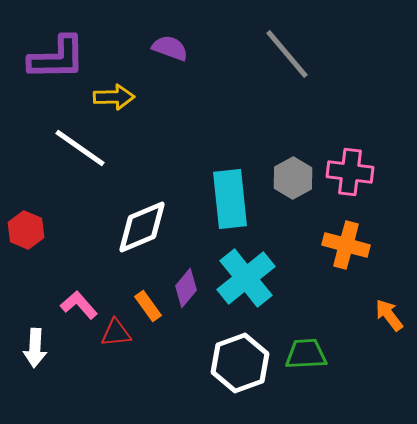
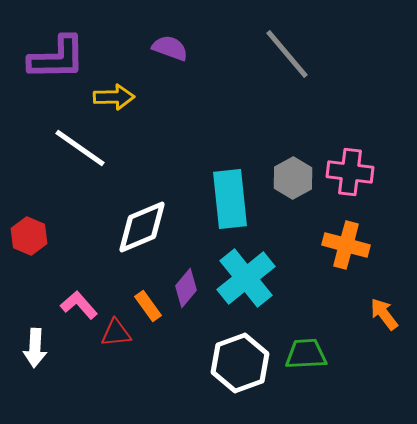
red hexagon: moved 3 px right, 6 px down
orange arrow: moved 5 px left, 1 px up
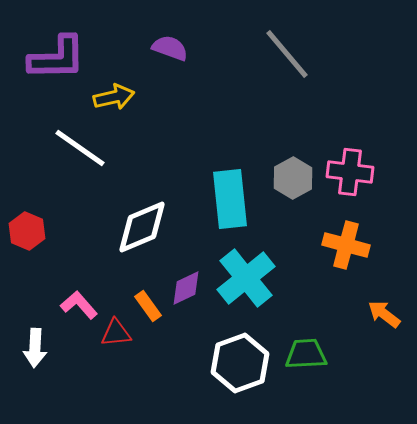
yellow arrow: rotated 12 degrees counterclockwise
red hexagon: moved 2 px left, 5 px up
purple diamond: rotated 24 degrees clockwise
orange arrow: rotated 16 degrees counterclockwise
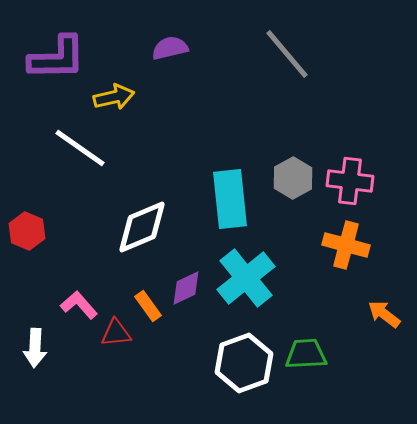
purple semicircle: rotated 33 degrees counterclockwise
pink cross: moved 9 px down
white hexagon: moved 4 px right
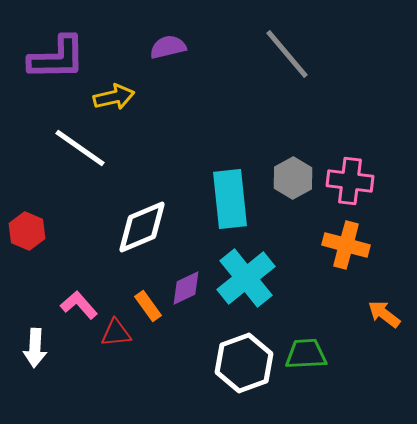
purple semicircle: moved 2 px left, 1 px up
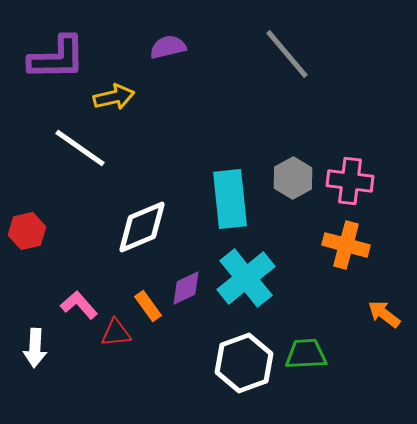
red hexagon: rotated 24 degrees clockwise
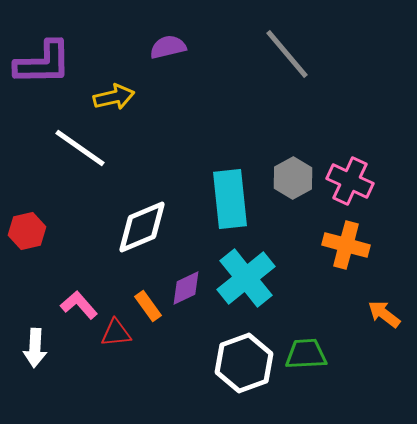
purple L-shape: moved 14 px left, 5 px down
pink cross: rotated 18 degrees clockwise
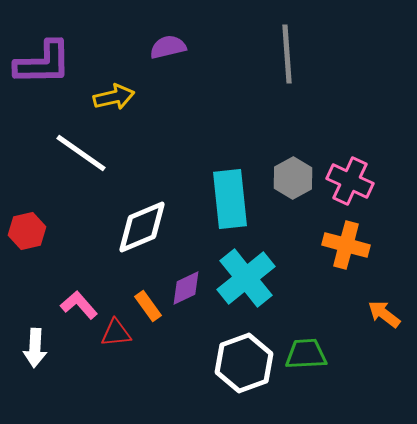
gray line: rotated 36 degrees clockwise
white line: moved 1 px right, 5 px down
